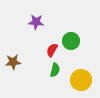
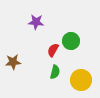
red semicircle: moved 1 px right
green semicircle: moved 2 px down
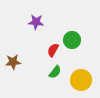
green circle: moved 1 px right, 1 px up
green semicircle: rotated 24 degrees clockwise
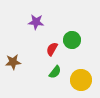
red semicircle: moved 1 px left, 1 px up
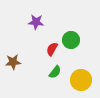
green circle: moved 1 px left
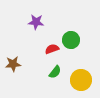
red semicircle: rotated 40 degrees clockwise
brown star: moved 2 px down
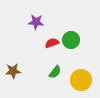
red semicircle: moved 6 px up
brown star: moved 7 px down
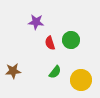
red semicircle: moved 2 px left; rotated 88 degrees counterclockwise
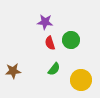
purple star: moved 9 px right
green semicircle: moved 1 px left, 3 px up
